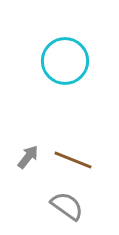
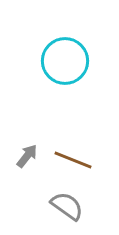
gray arrow: moved 1 px left, 1 px up
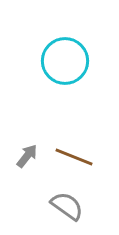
brown line: moved 1 px right, 3 px up
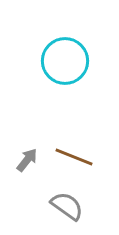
gray arrow: moved 4 px down
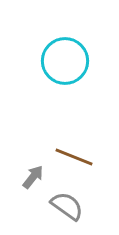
gray arrow: moved 6 px right, 17 px down
